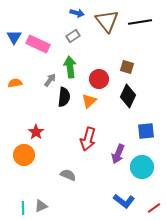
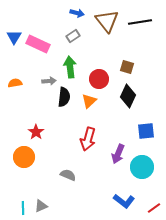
gray arrow: moved 1 px left, 1 px down; rotated 48 degrees clockwise
orange circle: moved 2 px down
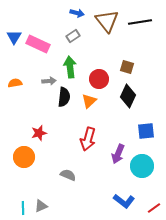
red star: moved 3 px right, 1 px down; rotated 21 degrees clockwise
cyan circle: moved 1 px up
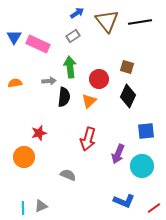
blue arrow: rotated 48 degrees counterclockwise
blue L-shape: rotated 15 degrees counterclockwise
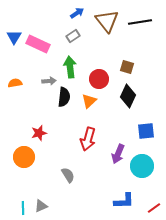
gray semicircle: rotated 35 degrees clockwise
blue L-shape: rotated 25 degrees counterclockwise
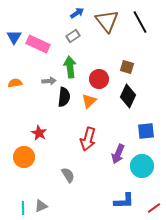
black line: rotated 70 degrees clockwise
red star: rotated 28 degrees counterclockwise
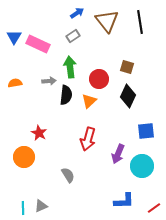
black line: rotated 20 degrees clockwise
black semicircle: moved 2 px right, 2 px up
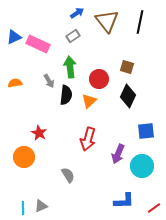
black line: rotated 20 degrees clockwise
blue triangle: rotated 35 degrees clockwise
gray arrow: rotated 64 degrees clockwise
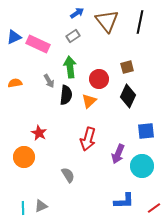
brown square: rotated 32 degrees counterclockwise
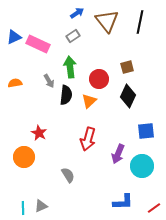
blue L-shape: moved 1 px left, 1 px down
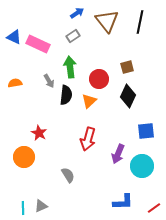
blue triangle: rotated 49 degrees clockwise
